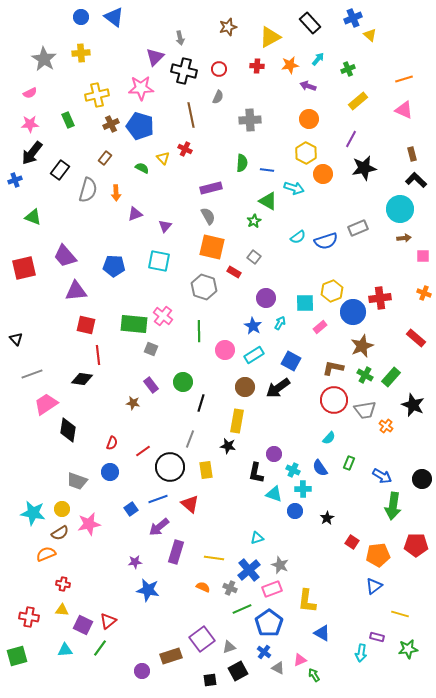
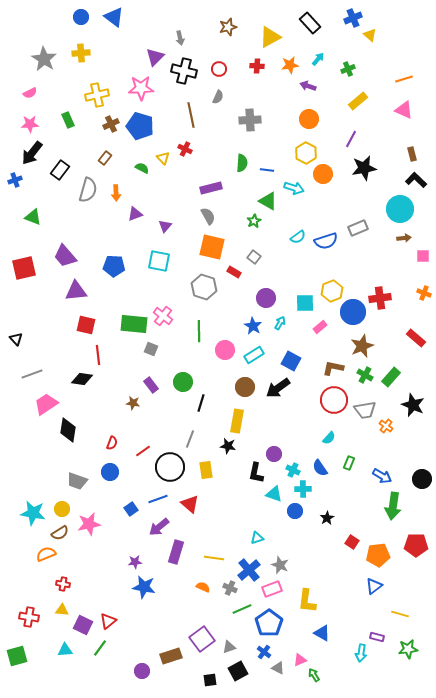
blue star at (148, 590): moved 4 px left, 3 px up
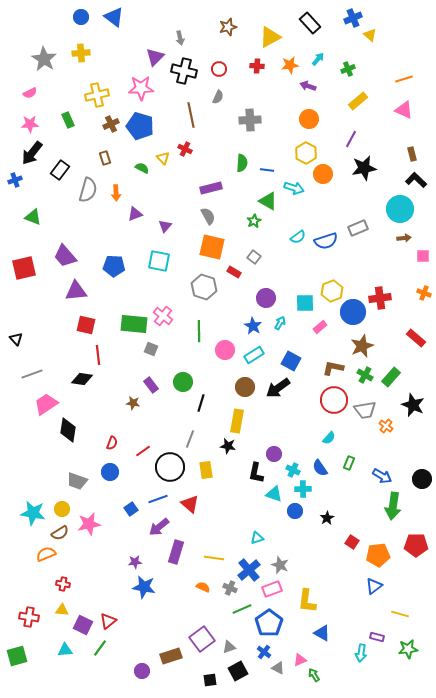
brown rectangle at (105, 158): rotated 56 degrees counterclockwise
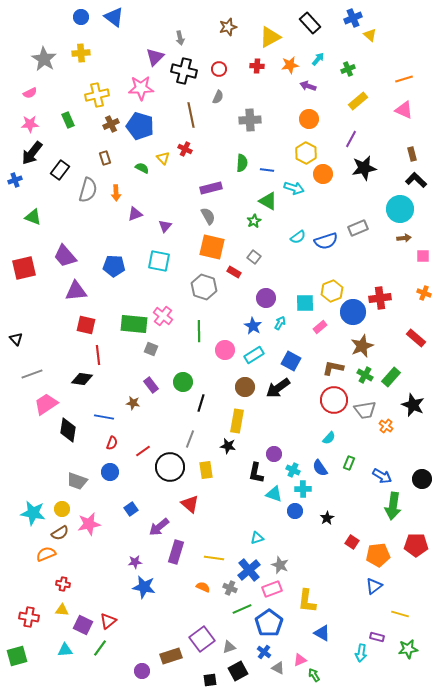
blue line at (158, 499): moved 54 px left, 82 px up; rotated 30 degrees clockwise
